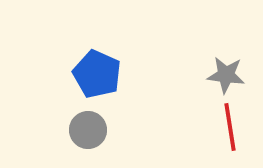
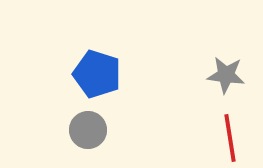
blue pentagon: rotated 6 degrees counterclockwise
red line: moved 11 px down
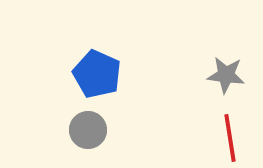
blue pentagon: rotated 6 degrees clockwise
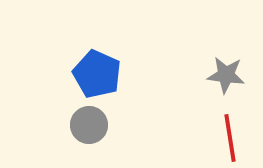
gray circle: moved 1 px right, 5 px up
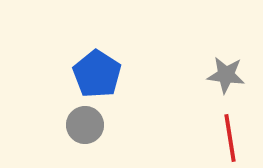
blue pentagon: rotated 9 degrees clockwise
gray circle: moved 4 px left
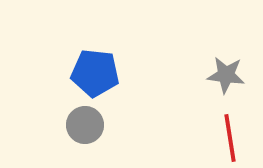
blue pentagon: moved 2 px left, 1 px up; rotated 27 degrees counterclockwise
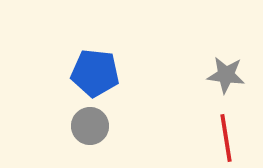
gray circle: moved 5 px right, 1 px down
red line: moved 4 px left
